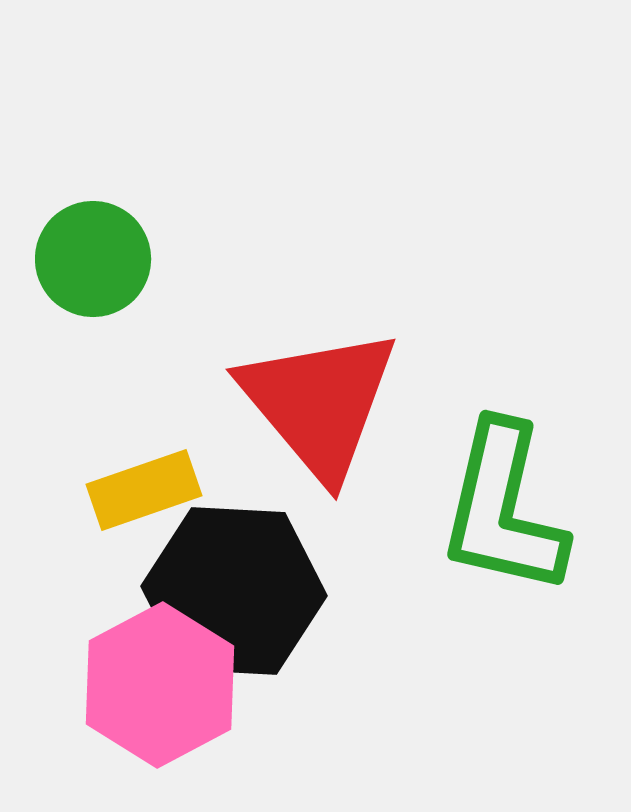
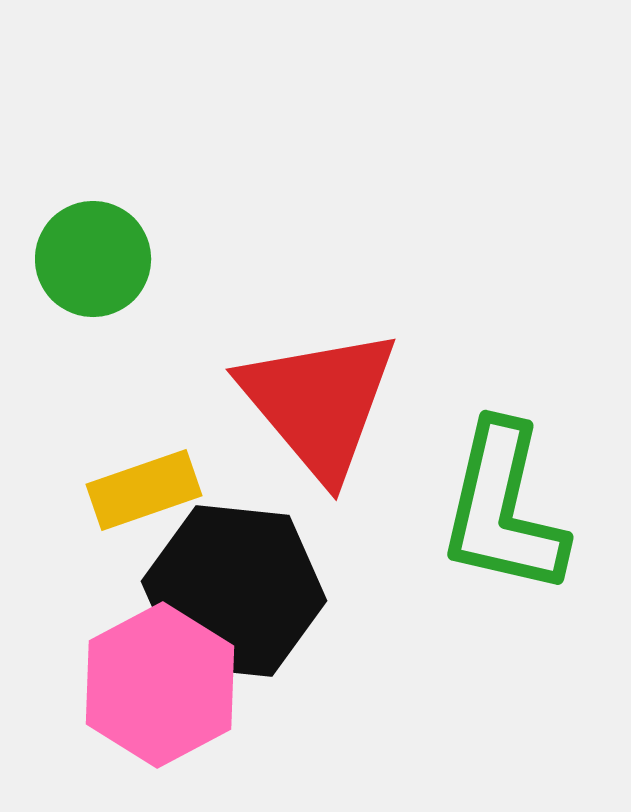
black hexagon: rotated 3 degrees clockwise
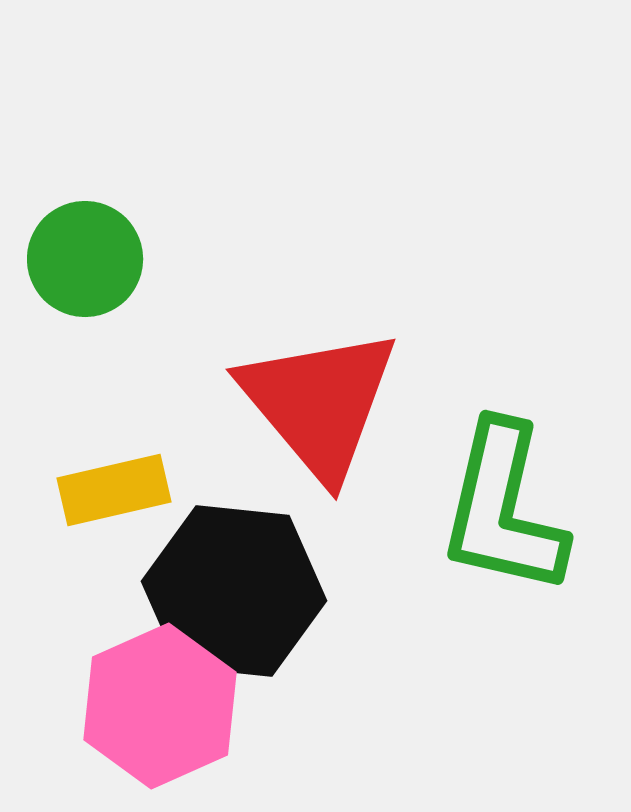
green circle: moved 8 px left
yellow rectangle: moved 30 px left; rotated 6 degrees clockwise
pink hexagon: moved 21 px down; rotated 4 degrees clockwise
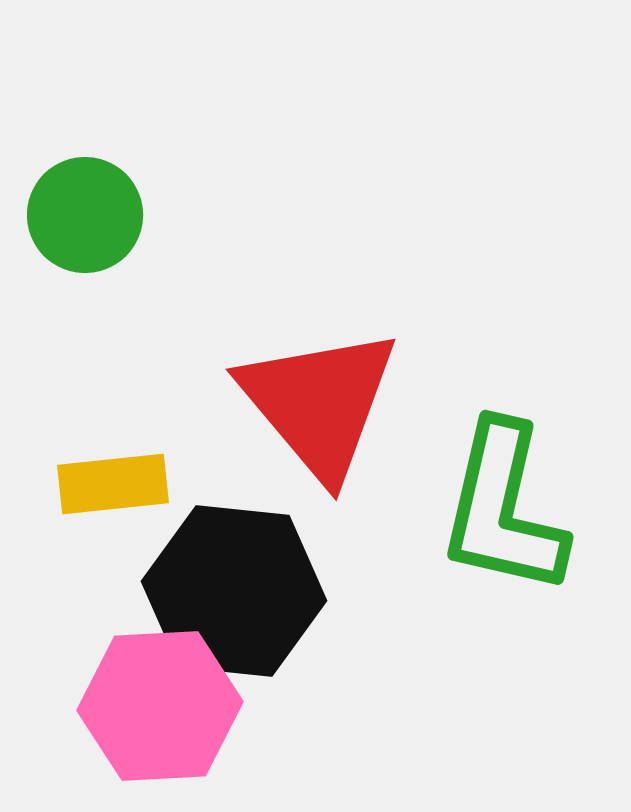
green circle: moved 44 px up
yellow rectangle: moved 1 px left, 6 px up; rotated 7 degrees clockwise
pink hexagon: rotated 21 degrees clockwise
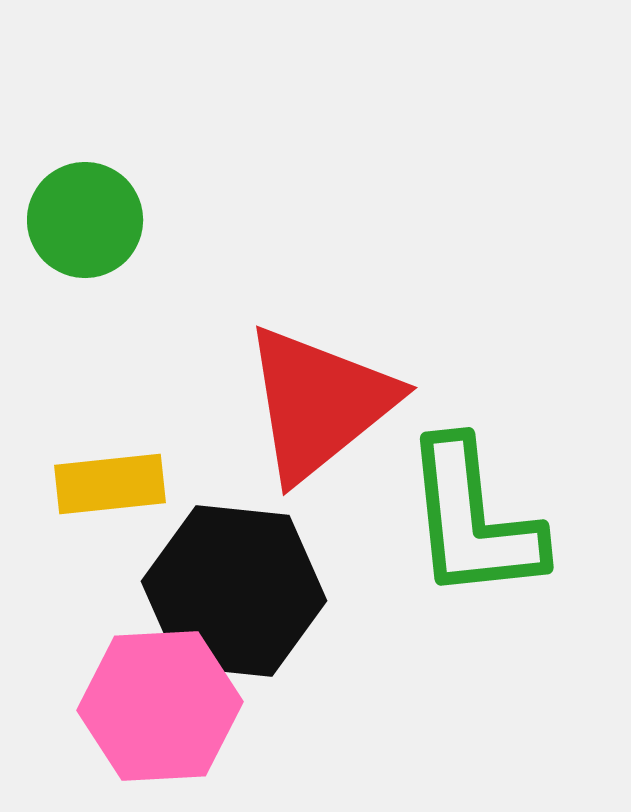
green circle: moved 5 px down
red triangle: rotated 31 degrees clockwise
yellow rectangle: moved 3 px left
green L-shape: moved 30 px left, 11 px down; rotated 19 degrees counterclockwise
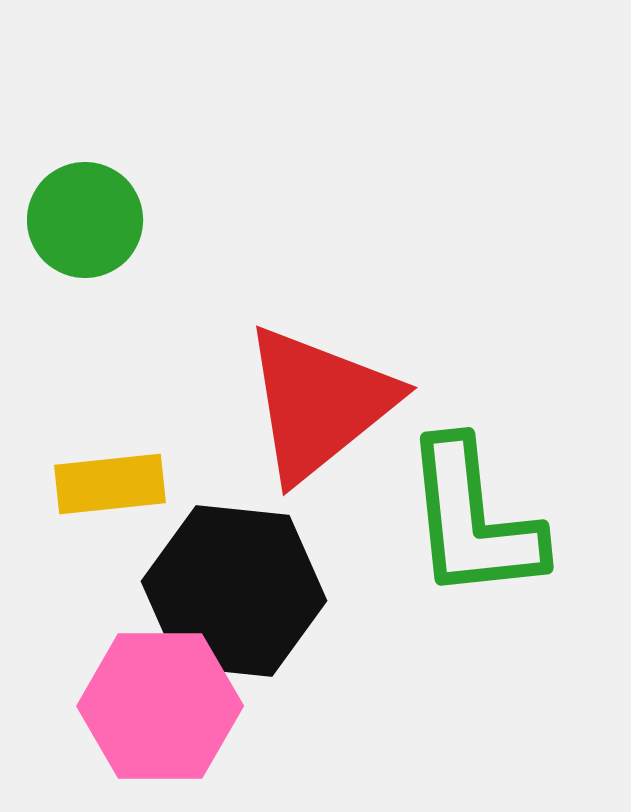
pink hexagon: rotated 3 degrees clockwise
